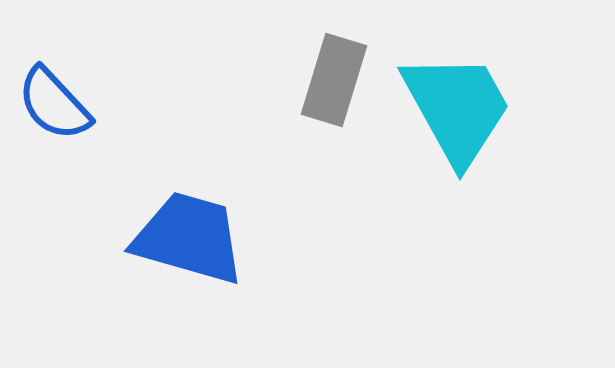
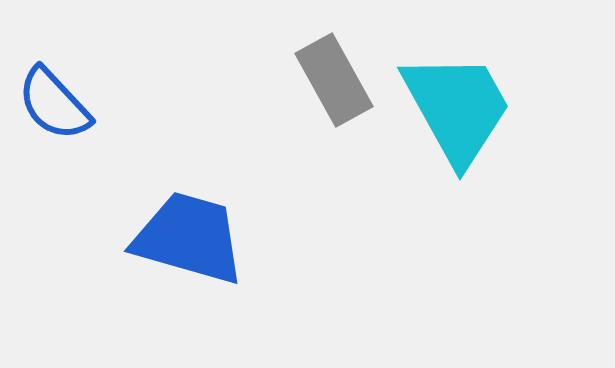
gray rectangle: rotated 46 degrees counterclockwise
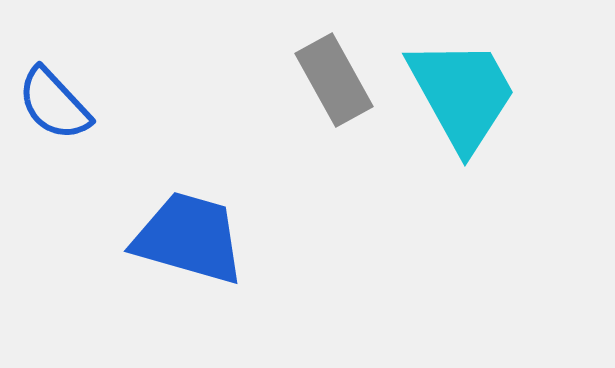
cyan trapezoid: moved 5 px right, 14 px up
